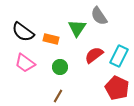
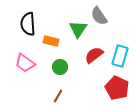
green triangle: moved 1 px right, 1 px down
black semicircle: moved 5 px right, 8 px up; rotated 50 degrees clockwise
orange rectangle: moved 2 px down
cyan rectangle: moved 1 px right; rotated 10 degrees counterclockwise
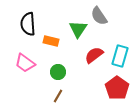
green circle: moved 2 px left, 5 px down
red pentagon: rotated 10 degrees clockwise
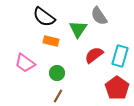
black semicircle: moved 16 px right, 7 px up; rotated 50 degrees counterclockwise
green circle: moved 1 px left, 1 px down
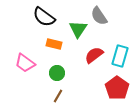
orange rectangle: moved 3 px right, 3 px down
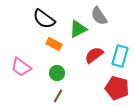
black semicircle: moved 2 px down
green triangle: rotated 30 degrees clockwise
orange rectangle: rotated 14 degrees clockwise
pink trapezoid: moved 4 px left, 4 px down
red pentagon: rotated 20 degrees counterclockwise
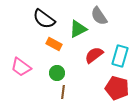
brown line: moved 5 px right, 4 px up; rotated 24 degrees counterclockwise
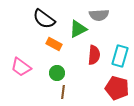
gray semicircle: moved 1 px up; rotated 60 degrees counterclockwise
red semicircle: rotated 132 degrees clockwise
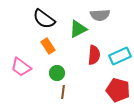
gray semicircle: moved 1 px right
orange rectangle: moved 6 px left, 2 px down; rotated 28 degrees clockwise
cyan rectangle: rotated 50 degrees clockwise
red pentagon: moved 1 px right, 2 px down
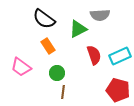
red semicircle: rotated 24 degrees counterclockwise
